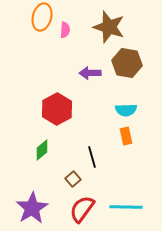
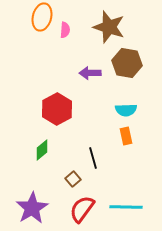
black line: moved 1 px right, 1 px down
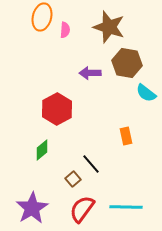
cyan semicircle: moved 20 px right, 17 px up; rotated 40 degrees clockwise
black line: moved 2 px left, 6 px down; rotated 25 degrees counterclockwise
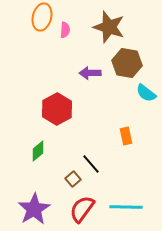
green diamond: moved 4 px left, 1 px down
purple star: moved 2 px right, 1 px down
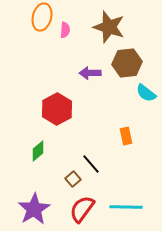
brown hexagon: rotated 16 degrees counterclockwise
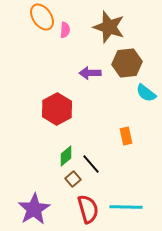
orange ellipse: rotated 48 degrees counterclockwise
green diamond: moved 28 px right, 5 px down
red semicircle: moved 6 px right; rotated 128 degrees clockwise
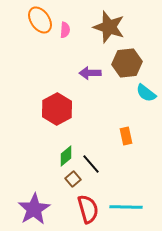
orange ellipse: moved 2 px left, 3 px down
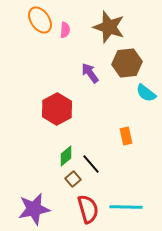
purple arrow: rotated 55 degrees clockwise
purple star: rotated 20 degrees clockwise
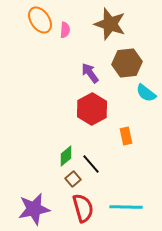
brown star: moved 1 px right, 3 px up
red hexagon: moved 35 px right
red semicircle: moved 5 px left, 1 px up
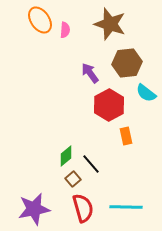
red hexagon: moved 17 px right, 4 px up
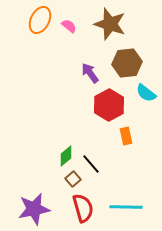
orange ellipse: rotated 60 degrees clockwise
pink semicircle: moved 4 px right, 4 px up; rotated 56 degrees counterclockwise
